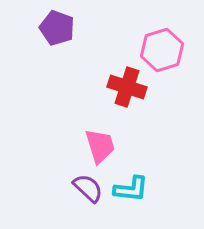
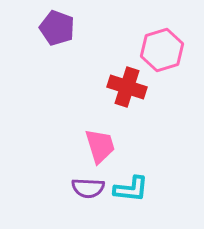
purple semicircle: rotated 140 degrees clockwise
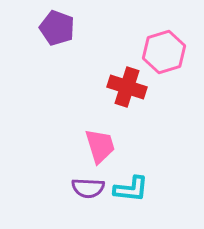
pink hexagon: moved 2 px right, 2 px down
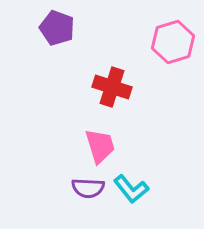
pink hexagon: moved 9 px right, 10 px up
red cross: moved 15 px left
cyan L-shape: rotated 45 degrees clockwise
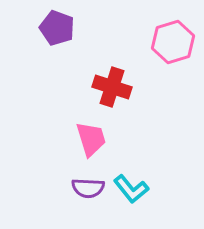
pink trapezoid: moved 9 px left, 7 px up
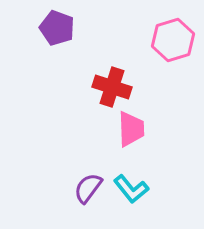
pink hexagon: moved 2 px up
pink trapezoid: moved 40 px right, 10 px up; rotated 15 degrees clockwise
purple semicircle: rotated 124 degrees clockwise
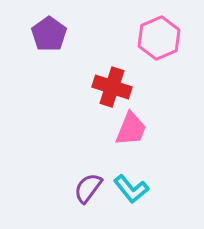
purple pentagon: moved 8 px left, 6 px down; rotated 16 degrees clockwise
pink hexagon: moved 14 px left, 2 px up; rotated 6 degrees counterclockwise
pink trapezoid: rotated 24 degrees clockwise
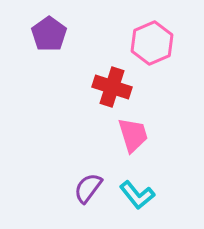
pink hexagon: moved 7 px left, 5 px down
pink trapezoid: moved 2 px right, 6 px down; rotated 39 degrees counterclockwise
cyan L-shape: moved 6 px right, 6 px down
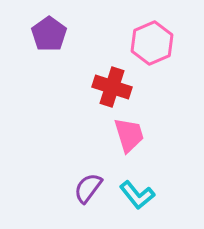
pink trapezoid: moved 4 px left
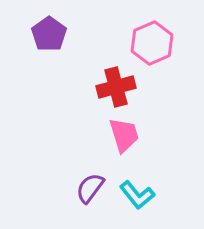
red cross: moved 4 px right; rotated 33 degrees counterclockwise
pink trapezoid: moved 5 px left
purple semicircle: moved 2 px right
